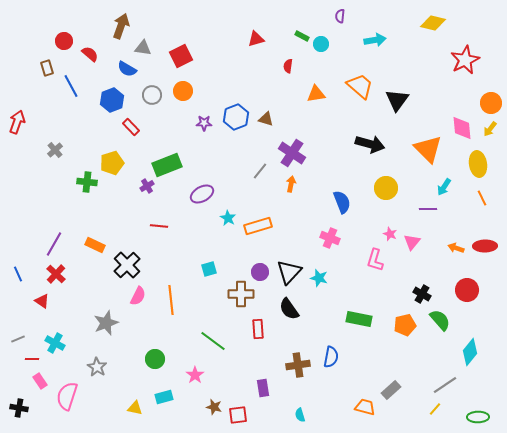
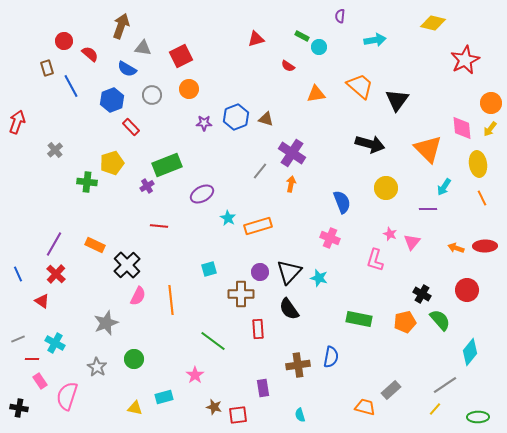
cyan circle at (321, 44): moved 2 px left, 3 px down
red semicircle at (288, 66): rotated 64 degrees counterclockwise
orange circle at (183, 91): moved 6 px right, 2 px up
orange pentagon at (405, 325): moved 3 px up
green circle at (155, 359): moved 21 px left
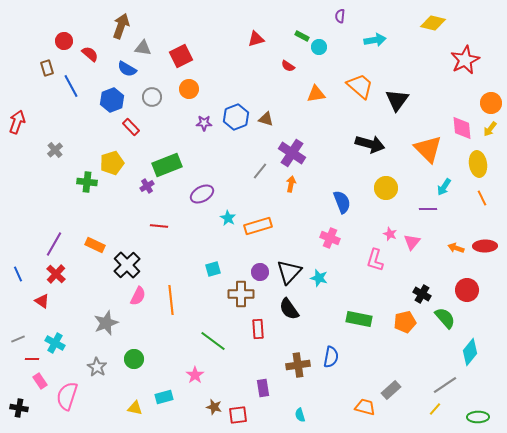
gray circle at (152, 95): moved 2 px down
cyan square at (209, 269): moved 4 px right
green semicircle at (440, 320): moved 5 px right, 2 px up
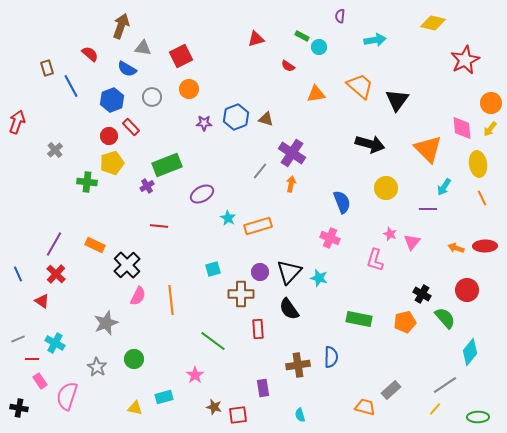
red circle at (64, 41): moved 45 px right, 95 px down
blue semicircle at (331, 357): rotated 10 degrees counterclockwise
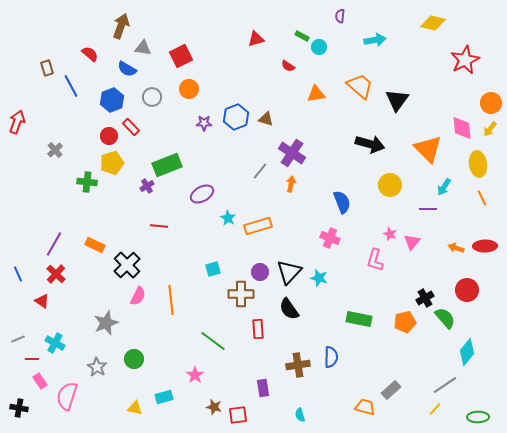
yellow circle at (386, 188): moved 4 px right, 3 px up
black cross at (422, 294): moved 3 px right, 4 px down; rotated 30 degrees clockwise
cyan diamond at (470, 352): moved 3 px left
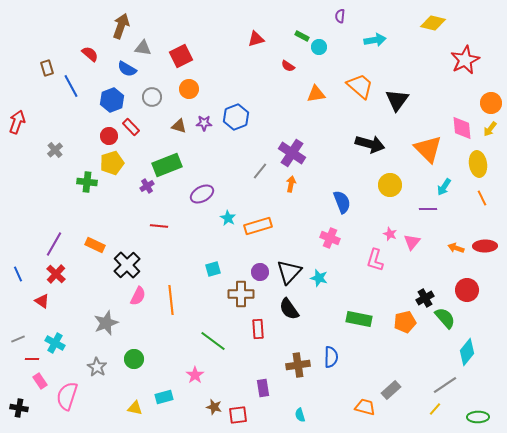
brown triangle at (266, 119): moved 87 px left, 7 px down
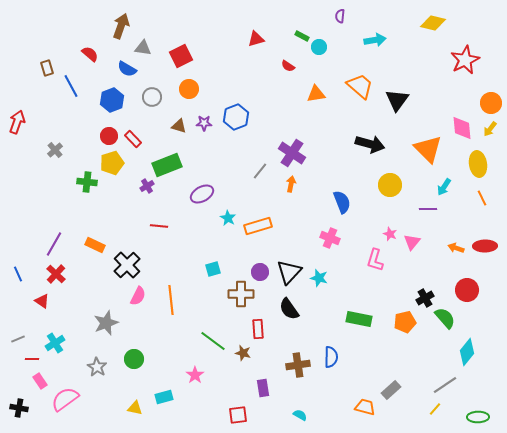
red rectangle at (131, 127): moved 2 px right, 12 px down
cyan cross at (55, 343): rotated 30 degrees clockwise
pink semicircle at (67, 396): moved 2 px left, 3 px down; rotated 36 degrees clockwise
brown star at (214, 407): moved 29 px right, 54 px up
cyan semicircle at (300, 415): rotated 136 degrees clockwise
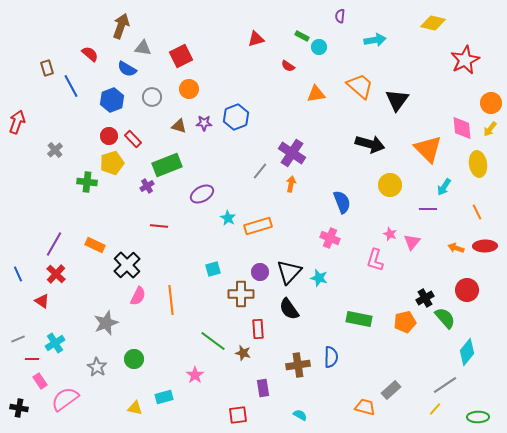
orange line at (482, 198): moved 5 px left, 14 px down
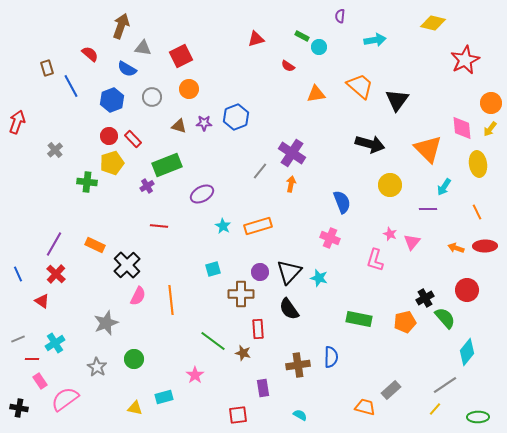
cyan star at (228, 218): moved 5 px left, 8 px down
